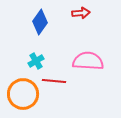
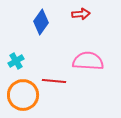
red arrow: moved 1 px down
blue diamond: moved 1 px right
cyan cross: moved 20 px left
orange circle: moved 1 px down
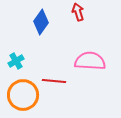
red arrow: moved 3 px left, 2 px up; rotated 102 degrees counterclockwise
pink semicircle: moved 2 px right
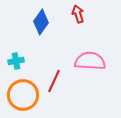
red arrow: moved 2 px down
cyan cross: rotated 21 degrees clockwise
red line: rotated 70 degrees counterclockwise
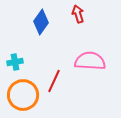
cyan cross: moved 1 px left, 1 px down
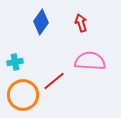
red arrow: moved 3 px right, 9 px down
red line: rotated 25 degrees clockwise
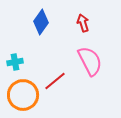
red arrow: moved 2 px right
pink semicircle: rotated 60 degrees clockwise
red line: moved 1 px right
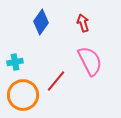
red line: moved 1 px right; rotated 10 degrees counterclockwise
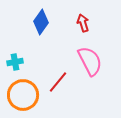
red line: moved 2 px right, 1 px down
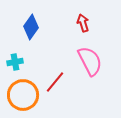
blue diamond: moved 10 px left, 5 px down
red line: moved 3 px left
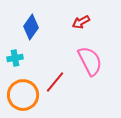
red arrow: moved 2 px left, 1 px up; rotated 102 degrees counterclockwise
cyan cross: moved 4 px up
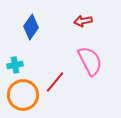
red arrow: moved 2 px right, 1 px up; rotated 18 degrees clockwise
cyan cross: moved 7 px down
